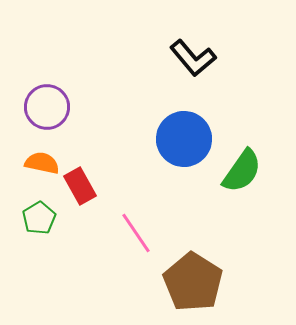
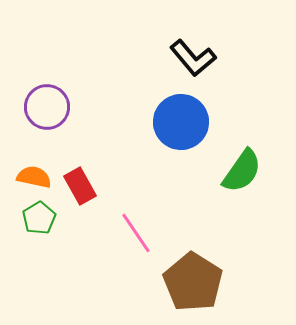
blue circle: moved 3 px left, 17 px up
orange semicircle: moved 8 px left, 14 px down
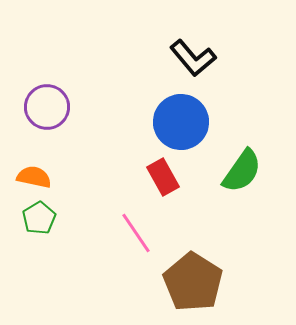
red rectangle: moved 83 px right, 9 px up
